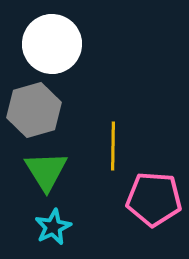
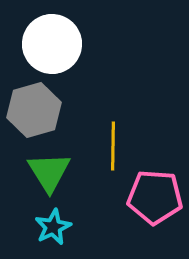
green triangle: moved 3 px right, 1 px down
pink pentagon: moved 1 px right, 2 px up
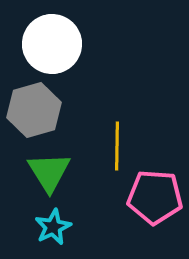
yellow line: moved 4 px right
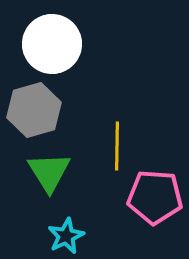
cyan star: moved 13 px right, 9 px down
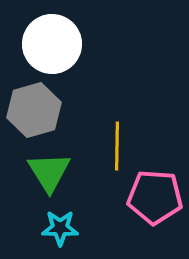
cyan star: moved 6 px left, 8 px up; rotated 27 degrees clockwise
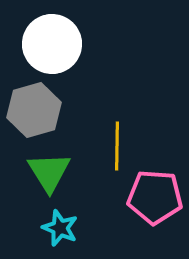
cyan star: rotated 21 degrees clockwise
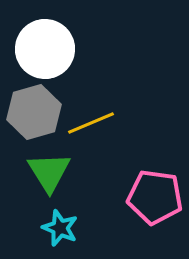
white circle: moved 7 px left, 5 px down
gray hexagon: moved 2 px down
yellow line: moved 26 px left, 23 px up; rotated 66 degrees clockwise
pink pentagon: rotated 4 degrees clockwise
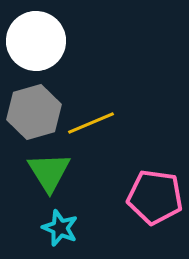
white circle: moved 9 px left, 8 px up
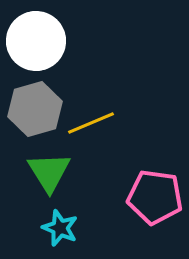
gray hexagon: moved 1 px right, 3 px up
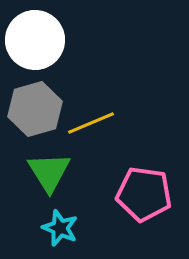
white circle: moved 1 px left, 1 px up
pink pentagon: moved 11 px left, 3 px up
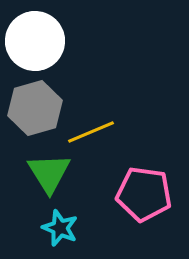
white circle: moved 1 px down
gray hexagon: moved 1 px up
yellow line: moved 9 px down
green triangle: moved 1 px down
